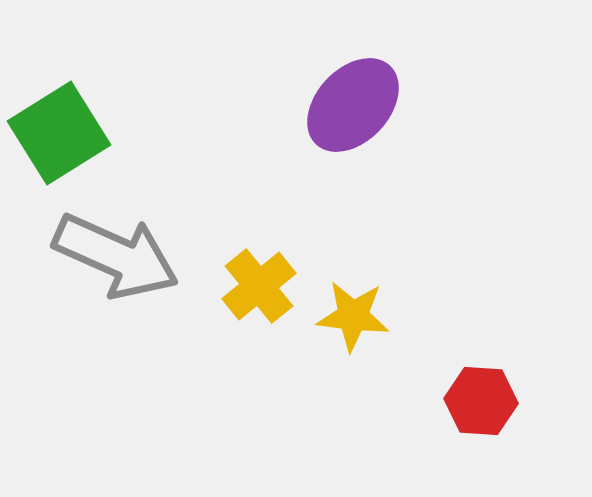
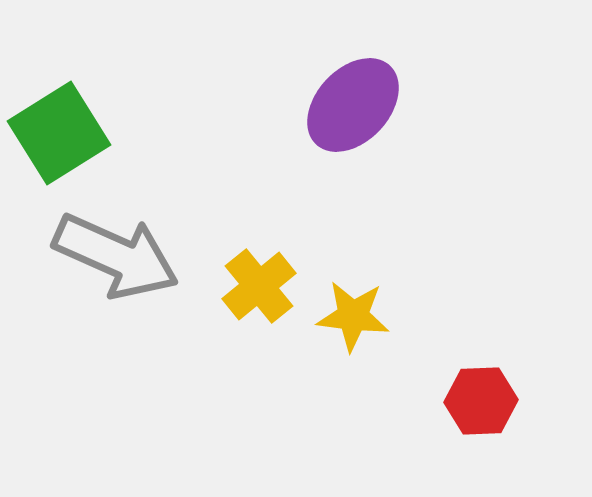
red hexagon: rotated 6 degrees counterclockwise
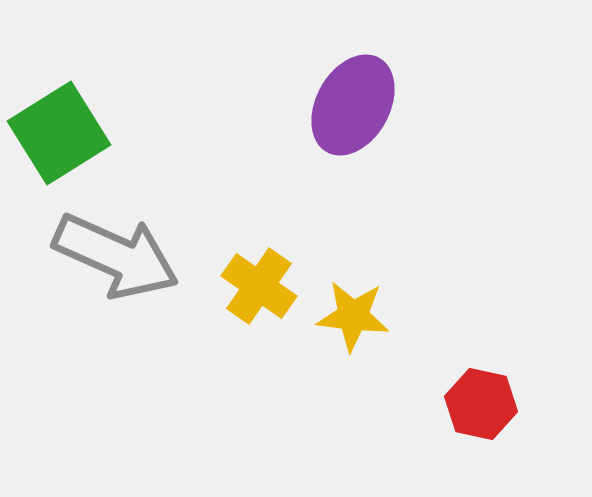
purple ellipse: rotated 14 degrees counterclockwise
yellow cross: rotated 16 degrees counterclockwise
red hexagon: moved 3 px down; rotated 14 degrees clockwise
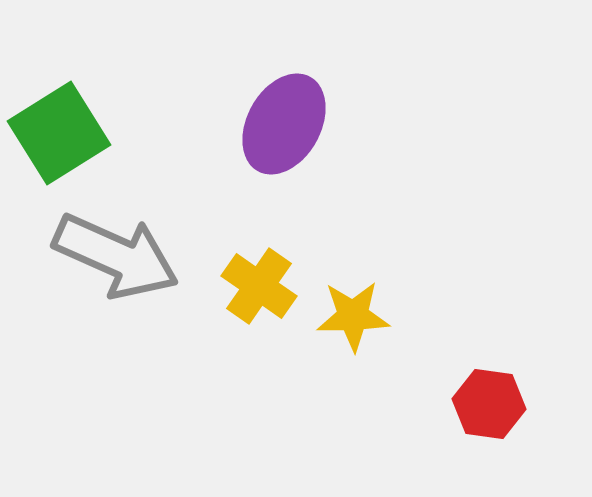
purple ellipse: moved 69 px left, 19 px down
yellow star: rotated 8 degrees counterclockwise
red hexagon: moved 8 px right; rotated 4 degrees counterclockwise
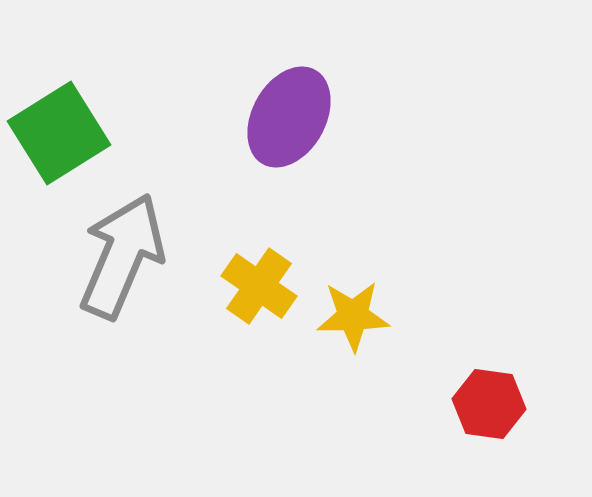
purple ellipse: moved 5 px right, 7 px up
gray arrow: moved 6 px right; rotated 91 degrees counterclockwise
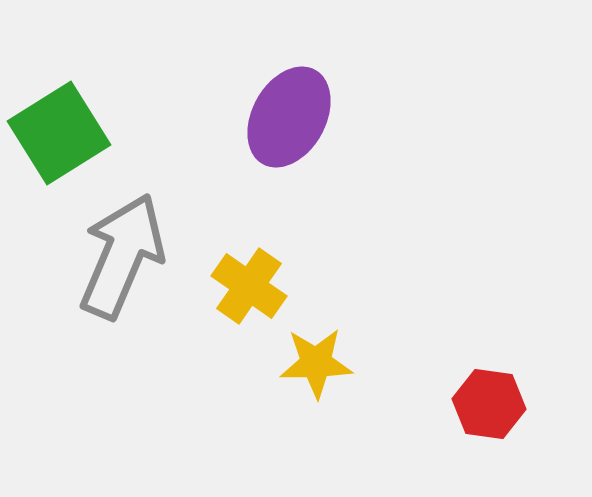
yellow cross: moved 10 px left
yellow star: moved 37 px left, 47 px down
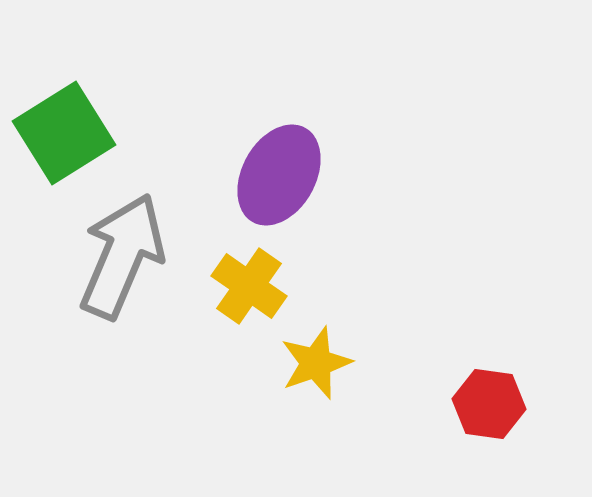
purple ellipse: moved 10 px left, 58 px down
green square: moved 5 px right
yellow star: rotated 18 degrees counterclockwise
